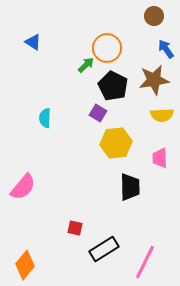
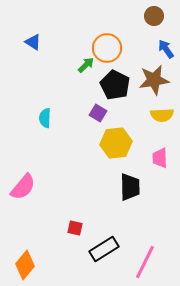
black pentagon: moved 2 px right, 1 px up
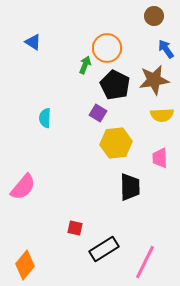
green arrow: moved 1 px left; rotated 24 degrees counterclockwise
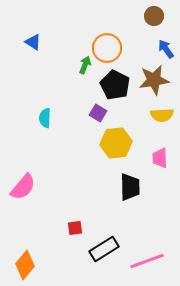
red square: rotated 21 degrees counterclockwise
pink line: moved 2 px right, 1 px up; rotated 44 degrees clockwise
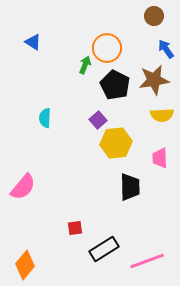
purple square: moved 7 px down; rotated 18 degrees clockwise
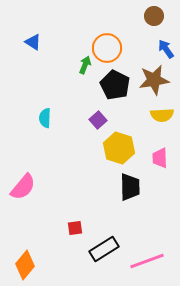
yellow hexagon: moved 3 px right, 5 px down; rotated 24 degrees clockwise
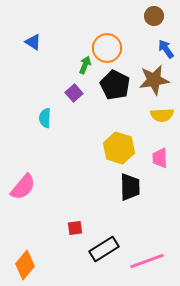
purple square: moved 24 px left, 27 px up
